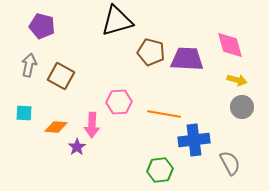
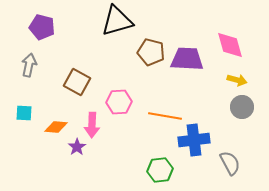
purple pentagon: moved 1 px down
brown square: moved 16 px right, 6 px down
orange line: moved 1 px right, 2 px down
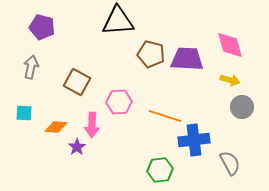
black triangle: moved 1 px right; rotated 12 degrees clockwise
brown pentagon: moved 2 px down
gray arrow: moved 2 px right, 2 px down
yellow arrow: moved 7 px left
orange line: rotated 8 degrees clockwise
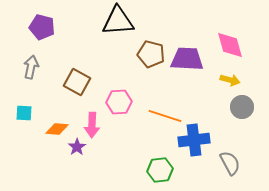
orange diamond: moved 1 px right, 2 px down
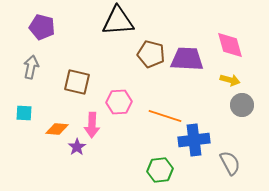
brown square: rotated 16 degrees counterclockwise
gray circle: moved 2 px up
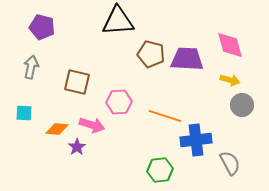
pink arrow: rotated 75 degrees counterclockwise
blue cross: moved 2 px right
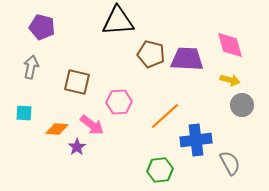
orange line: rotated 60 degrees counterclockwise
pink arrow: rotated 20 degrees clockwise
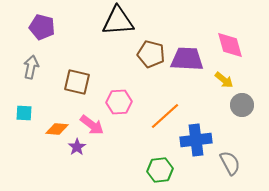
yellow arrow: moved 6 px left; rotated 24 degrees clockwise
